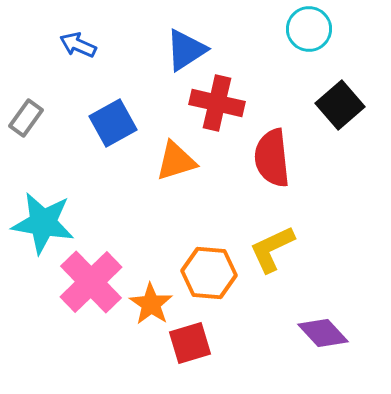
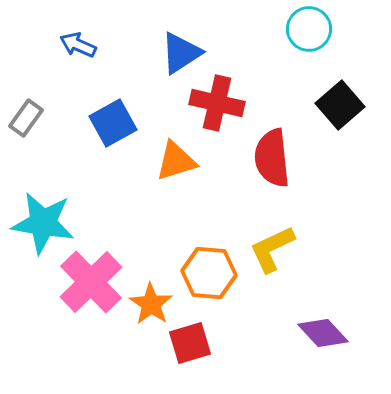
blue triangle: moved 5 px left, 3 px down
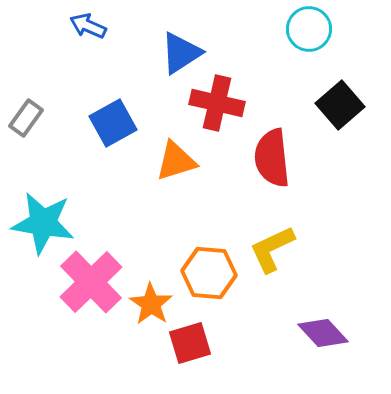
blue arrow: moved 10 px right, 19 px up
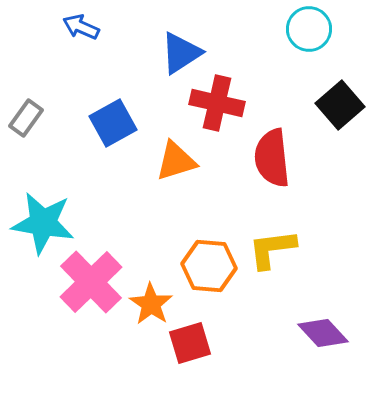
blue arrow: moved 7 px left, 1 px down
yellow L-shape: rotated 18 degrees clockwise
orange hexagon: moved 7 px up
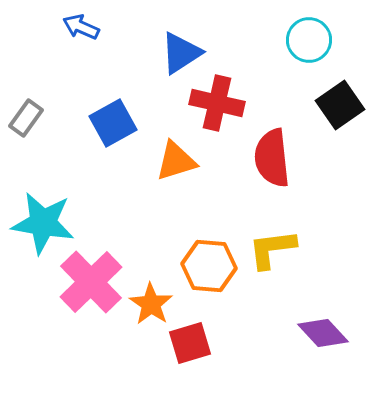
cyan circle: moved 11 px down
black square: rotated 6 degrees clockwise
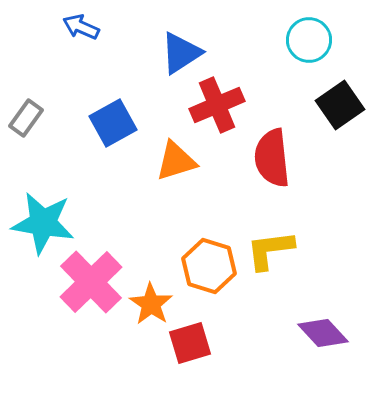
red cross: moved 2 px down; rotated 36 degrees counterclockwise
yellow L-shape: moved 2 px left, 1 px down
orange hexagon: rotated 12 degrees clockwise
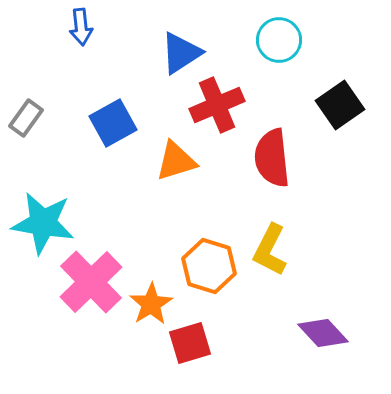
blue arrow: rotated 120 degrees counterclockwise
cyan circle: moved 30 px left
yellow L-shape: rotated 56 degrees counterclockwise
orange star: rotated 6 degrees clockwise
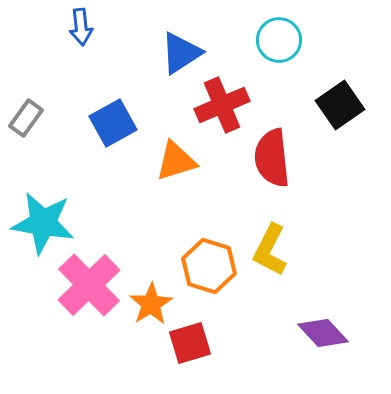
red cross: moved 5 px right
pink cross: moved 2 px left, 3 px down
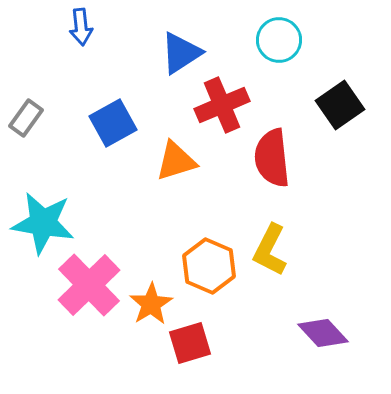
orange hexagon: rotated 6 degrees clockwise
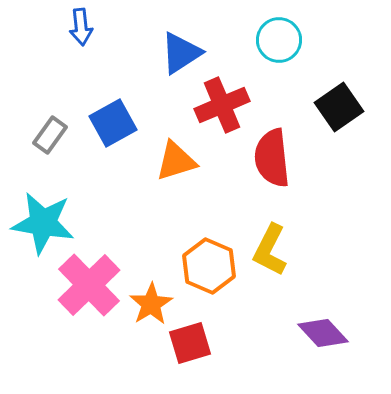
black square: moved 1 px left, 2 px down
gray rectangle: moved 24 px right, 17 px down
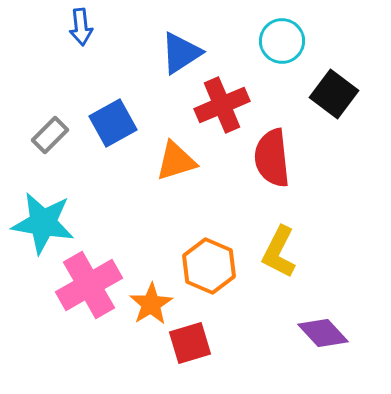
cyan circle: moved 3 px right, 1 px down
black square: moved 5 px left, 13 px up; rotated 18 degrees counterclockwise
gray rectangle: rotated 9 degrees clockwise
yellow L-shape: moved 9 px right, 2 px down
pink cross: rotated 14 degrees clockwise
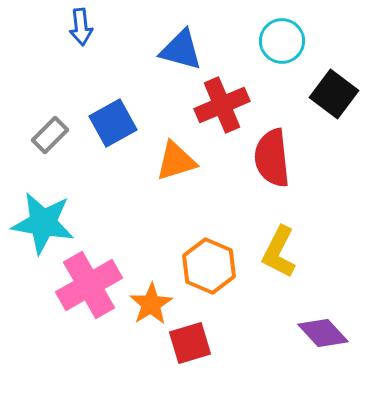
blue triangle: moved 3 px up; rotated 48 degrees clockwise
